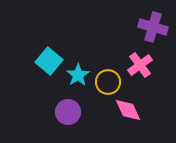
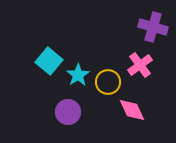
pink diamond: moved 4 px right
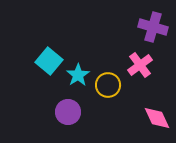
yellow circle: moved 3 px down
pink diamond: moved 25 px right, 8 px down
